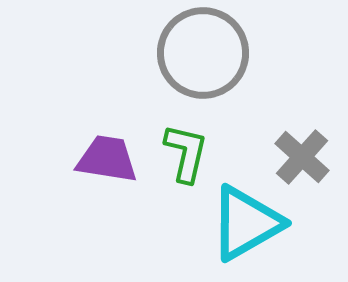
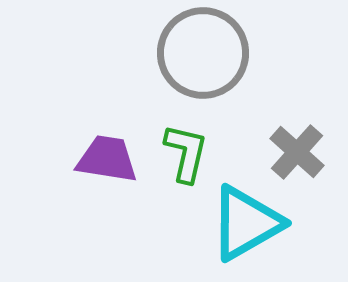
gray cross: moved 5 px left, 5 px up
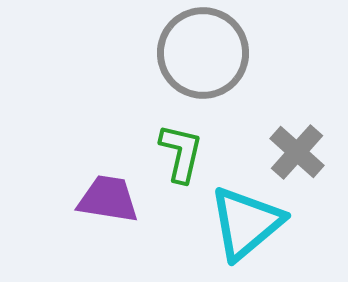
green L-shape: moved 5 px left
purple trapezoid: moved 1 px right, 40 px down
cyan triangle: rotated 10 degrees counterclockwise
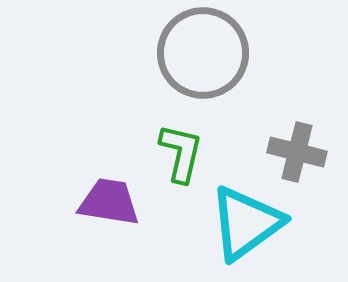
gray cross: rotated 28 degrees counterclockwise
purple trapezoid: moved 1 px right, 3 px down
cyan triangle: rotated 4 degrees clockwise
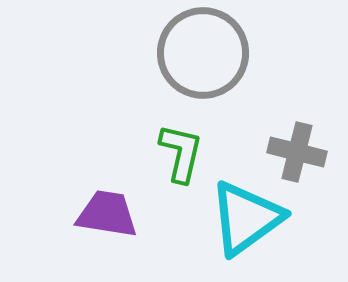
purple trapezoid: moved 2 px left, 12 px down
cyan triangle: moved 5 px up
